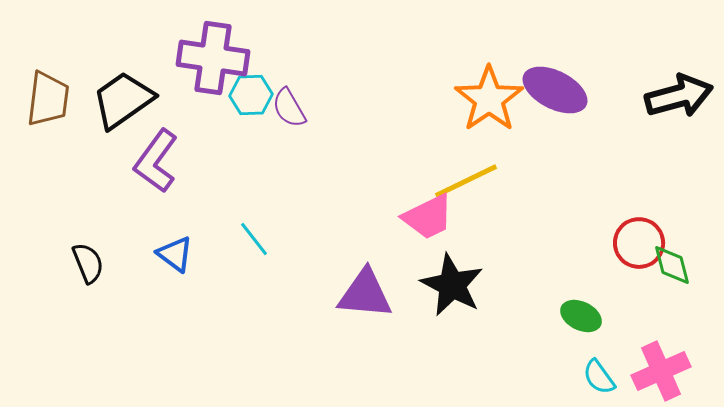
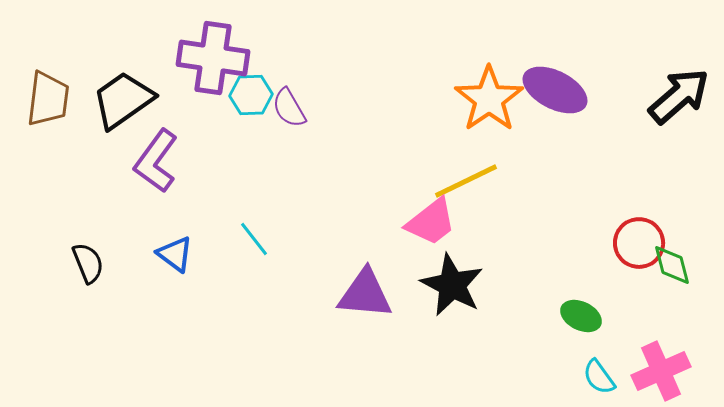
black arrow: rotated 26 degrees counterclockwise
pink trapezoid: moved 3 px right, 5 px down; rotated 12 degrees counterclockwise
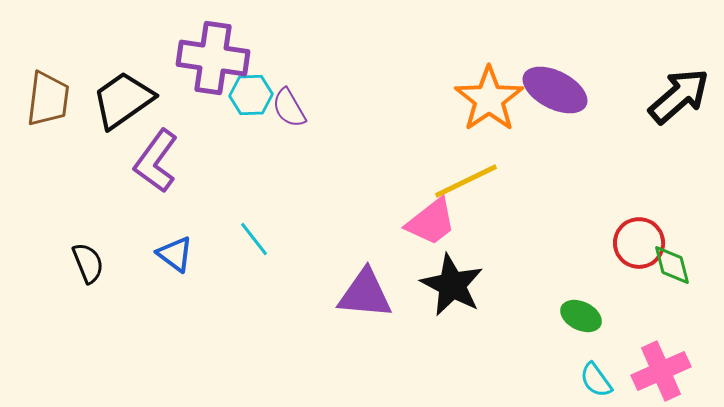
cyan semicircle: moved 3 px left, 3 px down
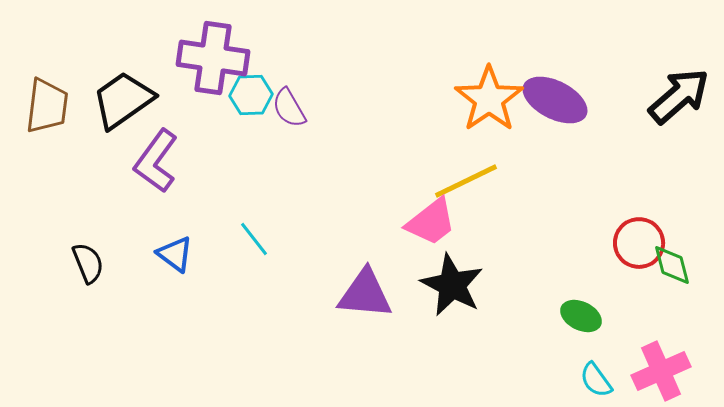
purple ellipse: moved 10 px down
brown trapezoid: moved 1 px left, 7 px down
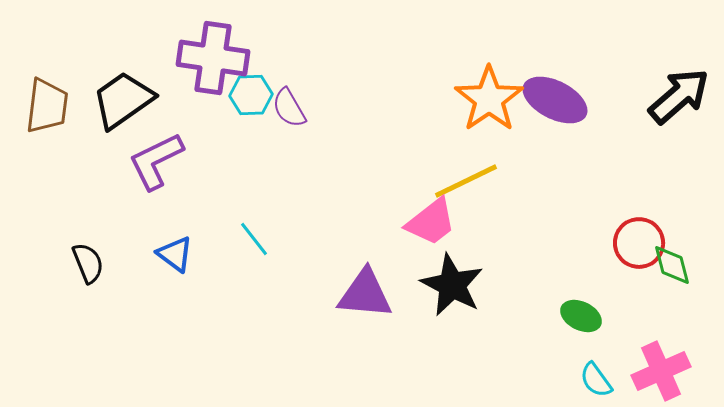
purple L-shape: rotated 28 degrees clockwise
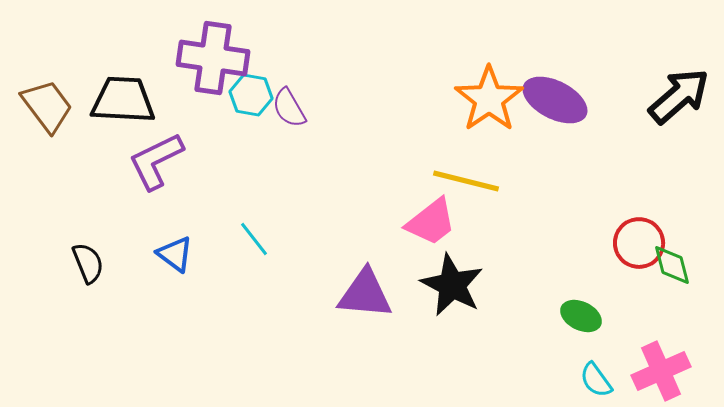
cyan hexagon: rotated 12 degrees clockwise
black trapezoid: rotated 38 degrees clockwise
brown trapezoid: rotated 44 degrees counterclockwise
yellow line: rotated 40 degrees clockwise
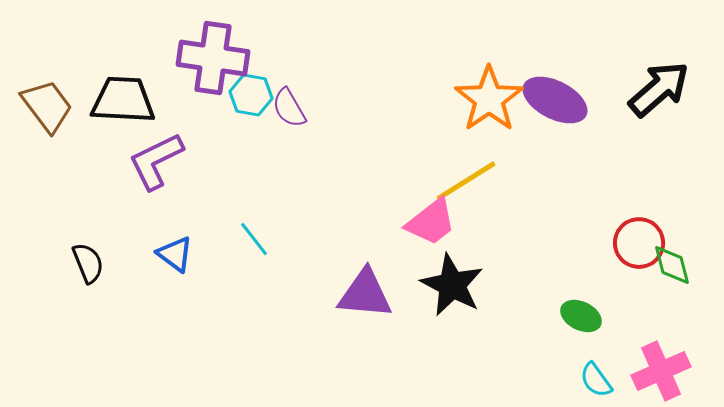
black arrow: moved 20 px left, 7 px up
yellow line: rotated 46 degrees counterclockwise
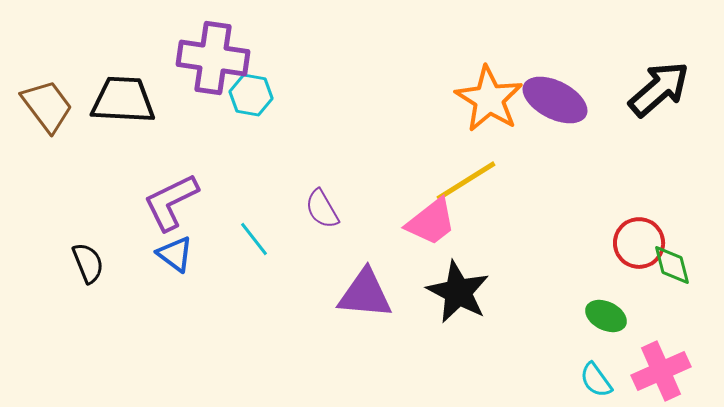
orange star: rotated 6 degrees counterclockwise
purple semicircle: moved 33 px right, 101 px down
purple L-shape: moved 15 px right, 41 px down
black star: moved 6 px right, 7 px down
green ellipse: moved 25 px right
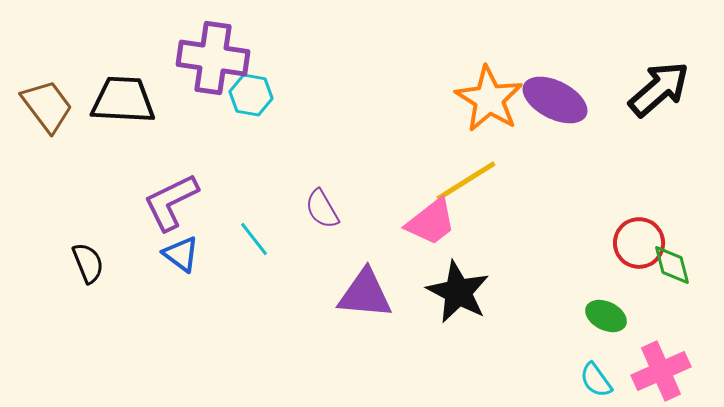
blue triangle: moved 6 px right
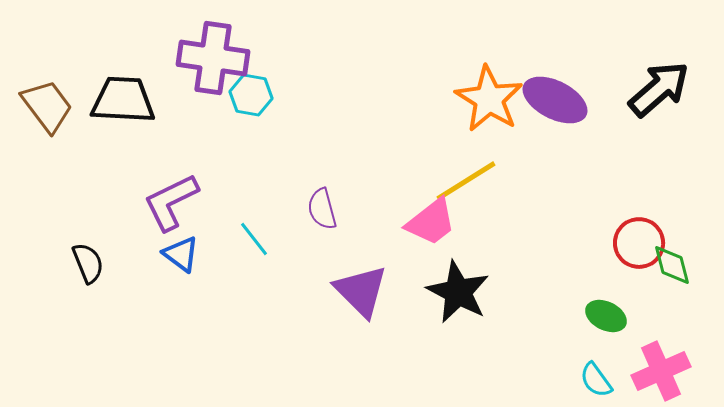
purple semicircle: rotated 15 degrees clockwise
purple triangle: moved 4 px left, 3 px up; rotated 40 degrees clockwise
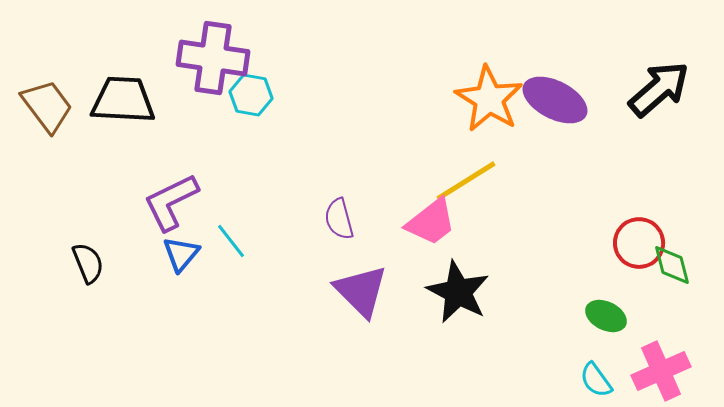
purple semicircle: moved 17 px right, 10 px down
cyan line: moved 23 px left, 2 px down
blue triangle: rotated 33 degrees clockwise
